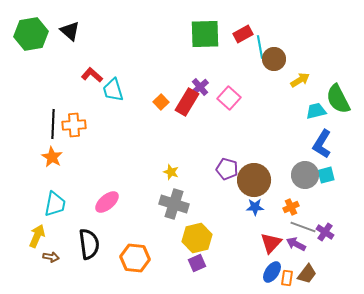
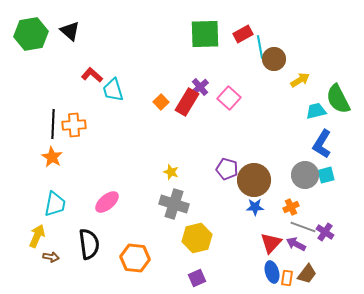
purple square at (197, 263): moved 15 px down
blue ellipse at (272, 272): rotated 50 degrees counterclockwise
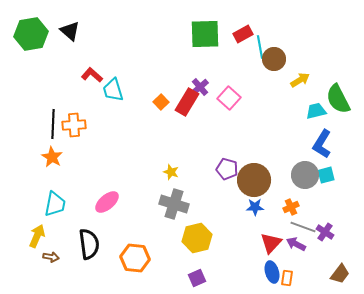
brown trapezoid at (307, 274): moved 33 px right
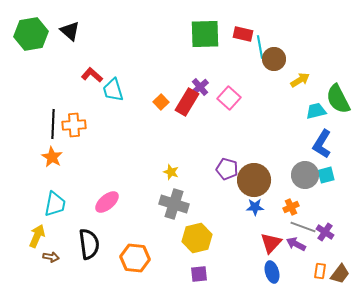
red rectangle at (243, 34): rotated 42 degrees clockwise
purple square at (197, 278): moved 2 px right, 4 px up; rotated 18 degrees clockwise
orange rectangle at (287, 278): moved 33 px right, 7 px up
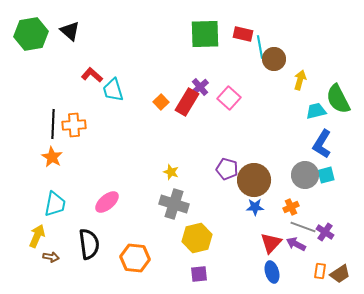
yellow arrow at (300, 80): rotated 42 degrees counterclockwise
brown trapezoid at (340, 274): rotated 20 degrees clockwise
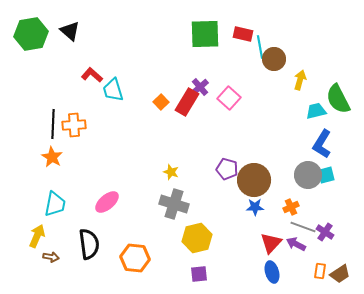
gray circle at (305, 175): moved 3 px right
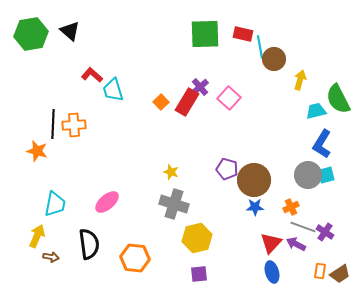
orange star at (52, 157): moved 15 px left, 6 px up; rotated 15 degrees counterclockwise
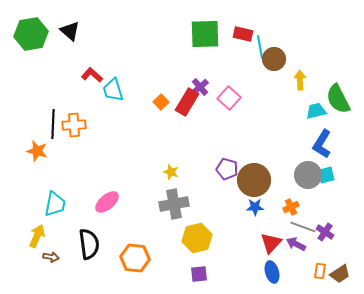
yellow arrow at (300, 80): rotated 18 degrees counterclockwise
gray cross at (174, 204): rotated 28 degrees counterclockwise
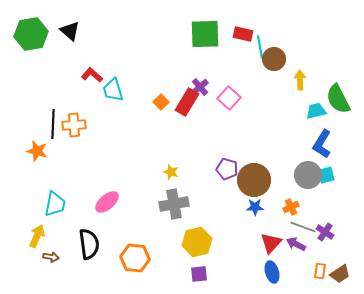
yellow hexagon at (197, 238): moved 4 px down
